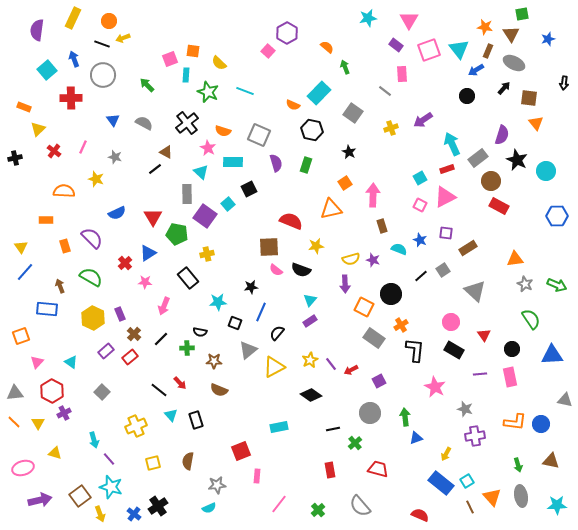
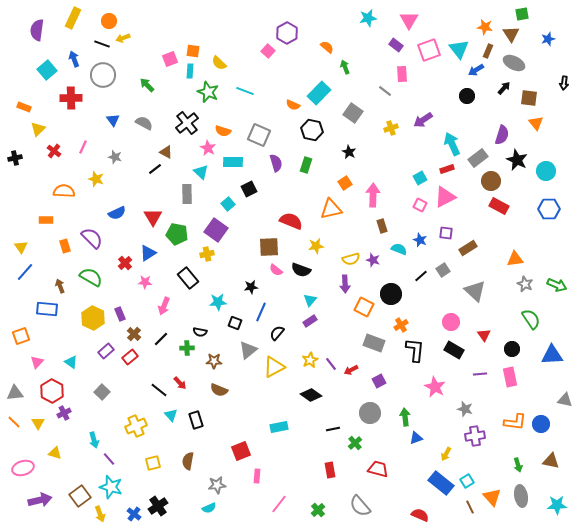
cyan rectangle at (186, 75): moved 4 px right, 4 px up
purple square at (205, 216): moved 11 px right, 14 px down
blue hexagon at (557, 216): moved 8 px left, 7 px up
gray rectangle at (374, 338): moved 5 px down; rotated 15 degrees counterclockwise
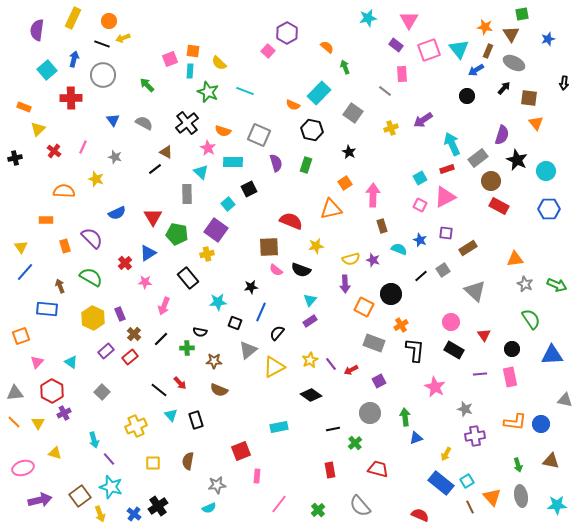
blue arrow at (74, 59): rotated 35 degrees clockwise
yellow square at (153, 463): rotated 14 degrees clockwise
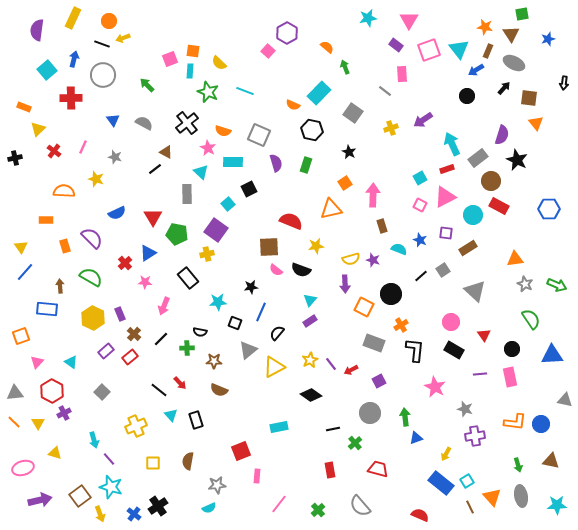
cyan circle at (546, 171): moved 73 px left, 44 px down
brown arrow at (60, 286): rotated 16 degrees clockwise
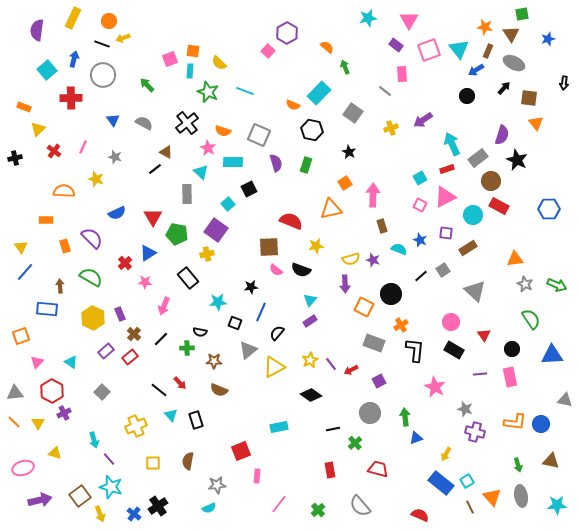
purple cross at (475, 436): moved 4 px up; rotated 24 degrees clockwise
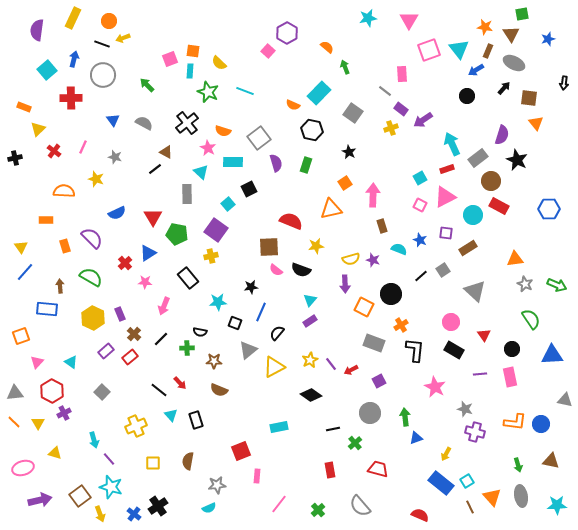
purple rectangle at (396, 45): moved 5 px right, 64 px down
gray square at (259, 135): moved 3 px down; rotated 30 degrees clockwise
yellow cross at (207, 254): moved 4 px right, 2 px down
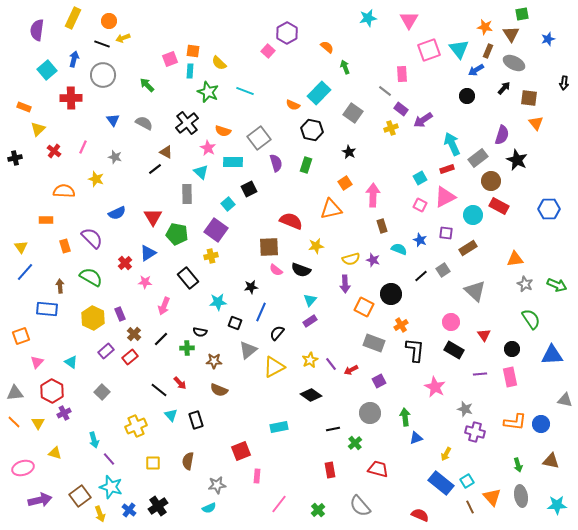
blue cross at (134, 514): moved 5 px left, 4 px up
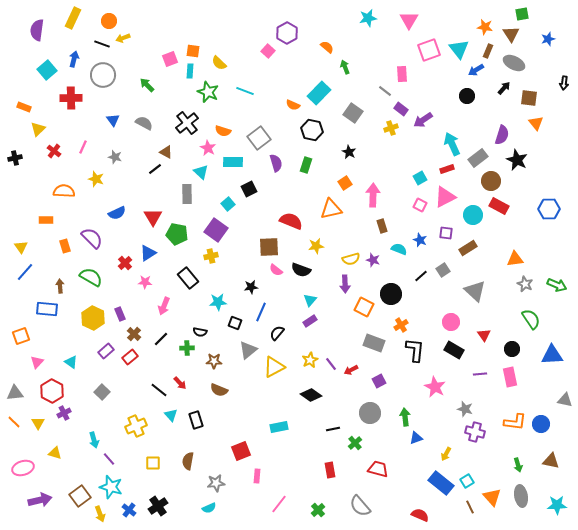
gray star at (217, 485): moved 1 px left, 2 px up
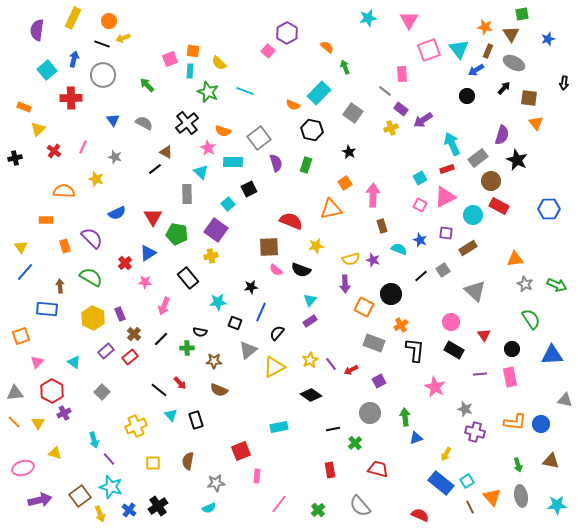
cyan triangle at (71, 362): moved 3 px right
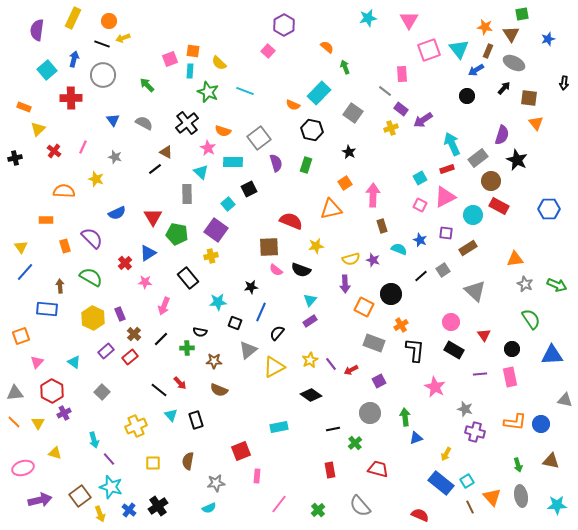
purple hexagon at (287, 33): moved 3 px left, 8 px up
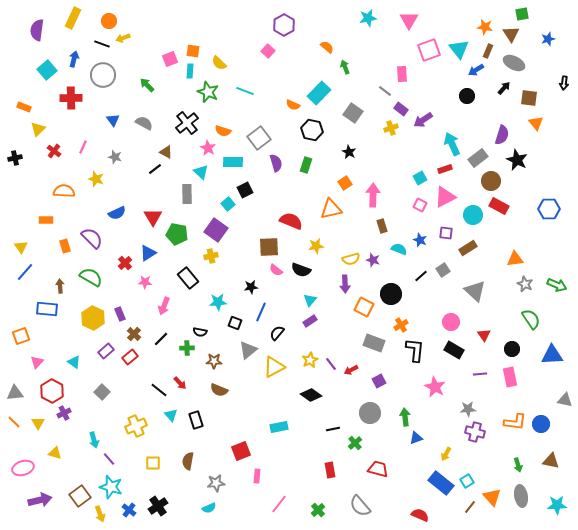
red rectangle at (447, 169): moved 2 px left
black square at (249, 189): moved 4 px left, 1 px down
gray star at (465, 409): moved 3 px right; rotated 21 degrees counterclockwise
brown line at (470, 507): rotated 64 degrees clockwise
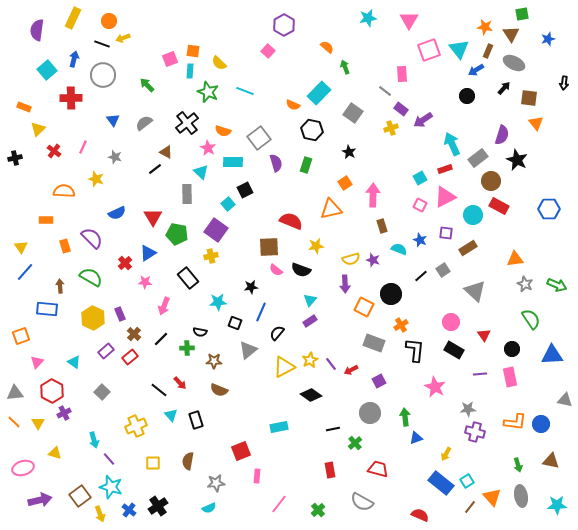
gray semicircle at (144, 123): rotated 66 degrees counterclockwise
yellow triangle at (274, 367): moved 10 px right
gray semicircle at (360, 506): moved 2 px right, 4 px up; rotated 20 degrees counterclockwise
